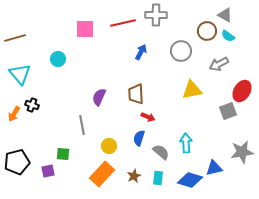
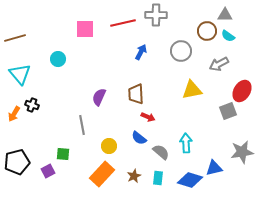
gray triangle: rotated 28 degrees counterclockwise
blue semicircle: rotated 70 degrees counterclockwise
purple square: rotated 16 degrees counterclockwise
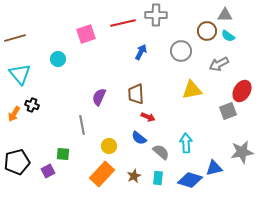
pink square: moved 1 px right, 5 px down; rotated 18 degrees counterclockwise
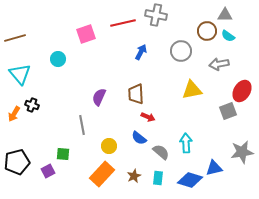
gray cross: rotated 10 degrees clockwise
gray arrow: rotated 18 degrees clockwise
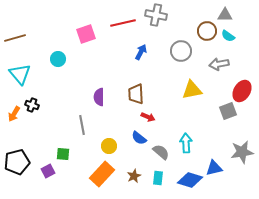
purple semicircle: rotated 24 degrees counterclockwise
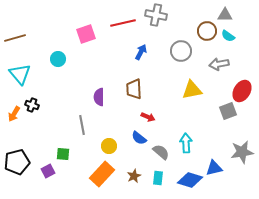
brown trapezoid: moved 2 px left, 5 px up
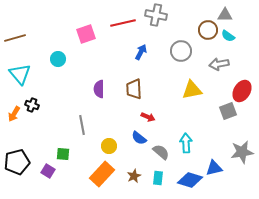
brown circle: moved 1 px right, 1 px up
purple semicircle: moved 8 px up
purple square: rotated 32 degrees counterclockwise
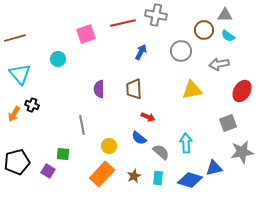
brown circle: moved 4 px left
gray square: moved 12 px down
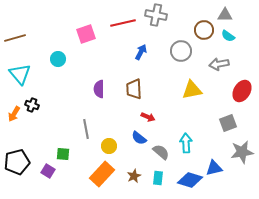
gray line: moved 4 px right, 4 px down
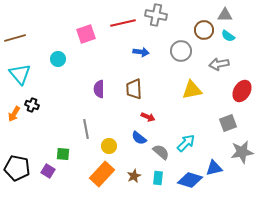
blue arrow: rotated 70 degrees clockwise
cyan arrow: rotated 48 degrees clockwise
black pentagon: moved 6 px down; rotated 25 degrees clockwise
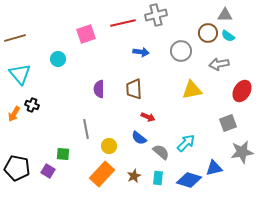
gray cross: rotated 25 degrees counterclockwise
brown circle: moved 4 px right, 3 px down
blue diamond: moved 1 px left
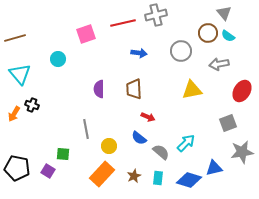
gray triangle: moved 1 px left, 2 px up; rotated 49 degrees clockwise
blue arrow: moved 2 px left, 1 px down
